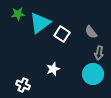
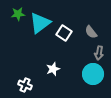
white square: moved 2 px right, 1 px up
white cross: moved 2 px right
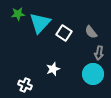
cyan triangle: rotated 10 degrees counterclockwise
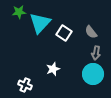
green star: moved 1 px right, 2 px up
gray arrow: moved 3 px left
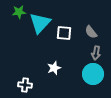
white square: rotated 28 degrees counterclockwise
white star: moved 1 px right, 1 px up
white cross: rotated 16 degrees counterclockwise
